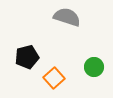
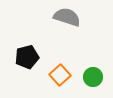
green circle: moved 1 px left, 10 px down
orange square: moved 6 px right, 3 px up
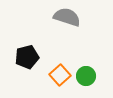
green circle: moved 7 px left, 1 px up
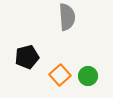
gray semicircle: rotated 68 degrees clockwise
green circle: moved 2 px right
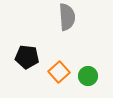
black pentagon: rotated 20 degrees clockwise
orange square: moved 1 px left, 3 px up
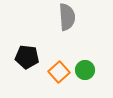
green circle: moved 3 px left, 6 px up
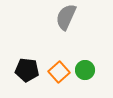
gray semicircle: moved 1 px left; rotated 152 degrees counterclockwise
black pentagon: moved 13 px down
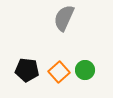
gray semicircle: moved 2 px left, 1 px down
